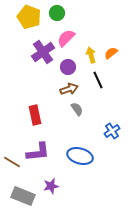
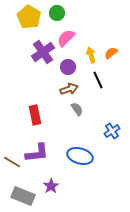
yellow pentagon: rotated 10 degrees clockwise
purple L-shape: moved 1 px left, 1 px down
purple star: rotated 21 degrees counterclockwise
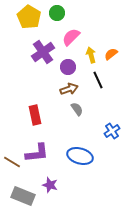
pink semicircle: moved 5 px right, 1 px up
orange semicircle: moved 1 px down
purple star: moved 1 px left, 1 px up; rotated 21 degrees counterclockwise
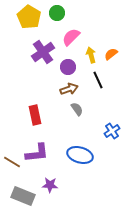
blue ellipse: moved 1 px up
purple star: rotated 14 degrees counterclockwise
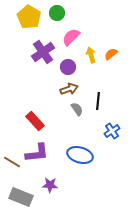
black line: moved 21 px down; rotated 30 degrees clockwise
red rectangle: moved 6 px down; rotated 30 degrees counterclockwise
gray rectangle: moved 2 px left, 1 px down
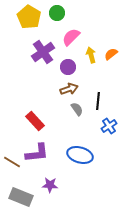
blue cross: moved 3 px left, 5 px up
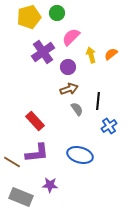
yellow pentagon: rotated 25 degrees clockwise
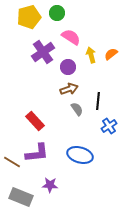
pink semicircle: rotated 78 degrees clockwise
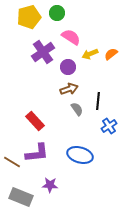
yellow arrow: moved 1 px left, 1 px up; rotated 98 degrees counterclockwise
